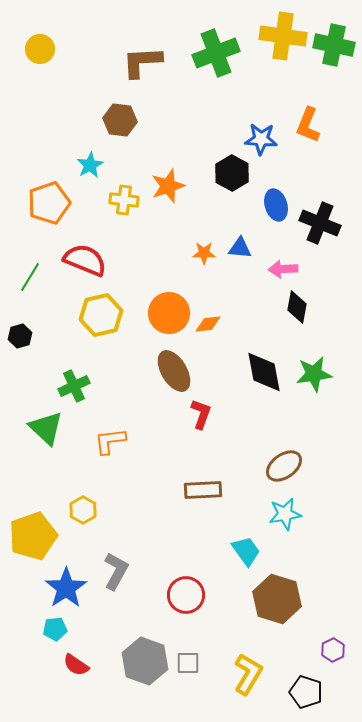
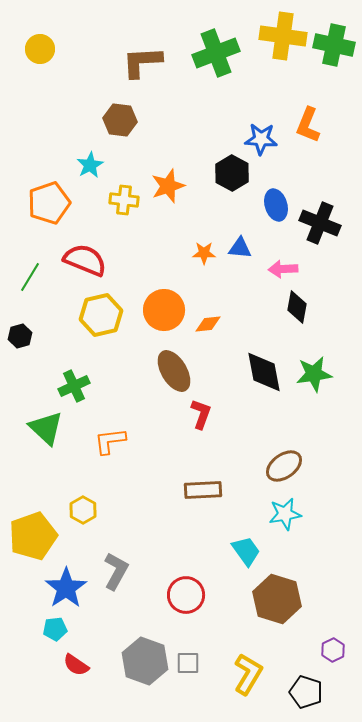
orange circle at (169, 313): moved 5 px left, 3 px up
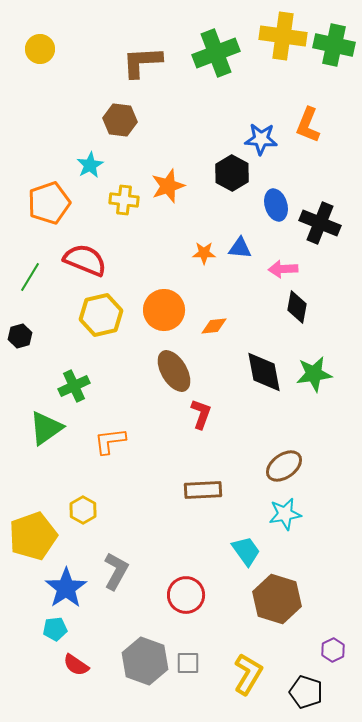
orange diamond at (208, 324): moved 6 px right, 2 px down
green triangle at (46, 428): rotated 42 degrees clockwise
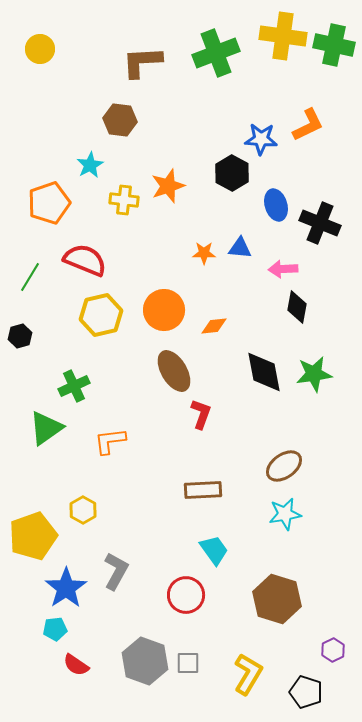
orange L-shape at (308, 125): rotated 138 degrees counterclockwise
cyan trapezoid at (246, 551): moved 32 px left, 1 px up
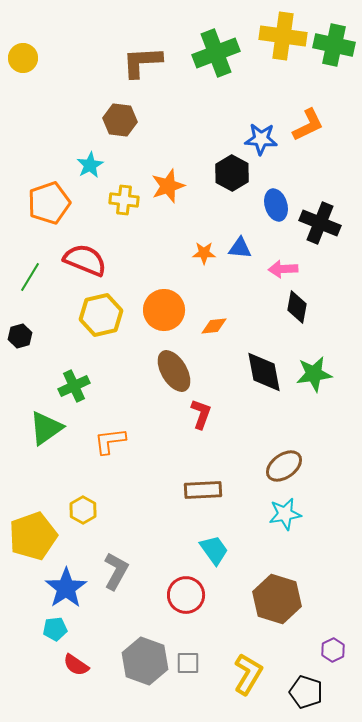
yellow circle at (40, 49): moved 17 px left, 9 px down
